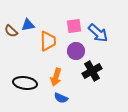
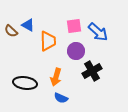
blue triangle: rotated 40 degrees clockwise
blue arrow: moved 1 px up
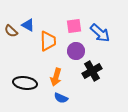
blue arrow: moved 2 px right, 1 px down
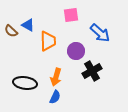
pink square: moved 3 px left, 11 px up
blue semicircle: moved 6 px left, 1 px up; rotated 88 degrees counterclockwise
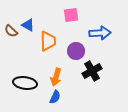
blue arrow: rotated 45 degrees counterclockwise
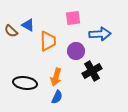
pink square: moved 2 px right, 3 px down
blue arrow: moved 1 px down
blue semicircle: moved 2 px right
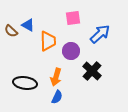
blue arrow: rotated 40 degrees counterclockwise
purple circle: moved 5 px left
black cross: rotated 18 degrees counterclockwise
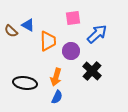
blue arrow: moved 3 px left
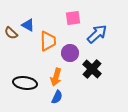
brown semicircle: moved 2 px down
purple circle: moved 1 px left, 2 px down
black cross: moved 2 px up
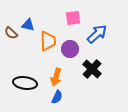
blue triangle: rotated 16 degrees counterclockwise
purple circle: moved 4 px up
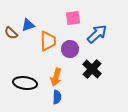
blue triangle: rotated 32 degrees counterclockwise
blue semicircle: rotated 24 degrees counterclockwise
